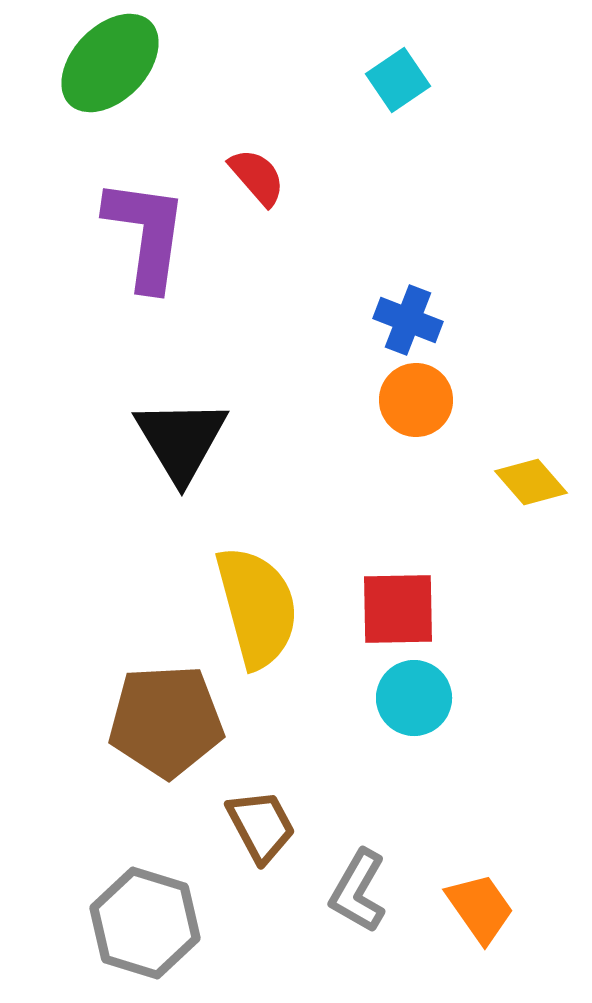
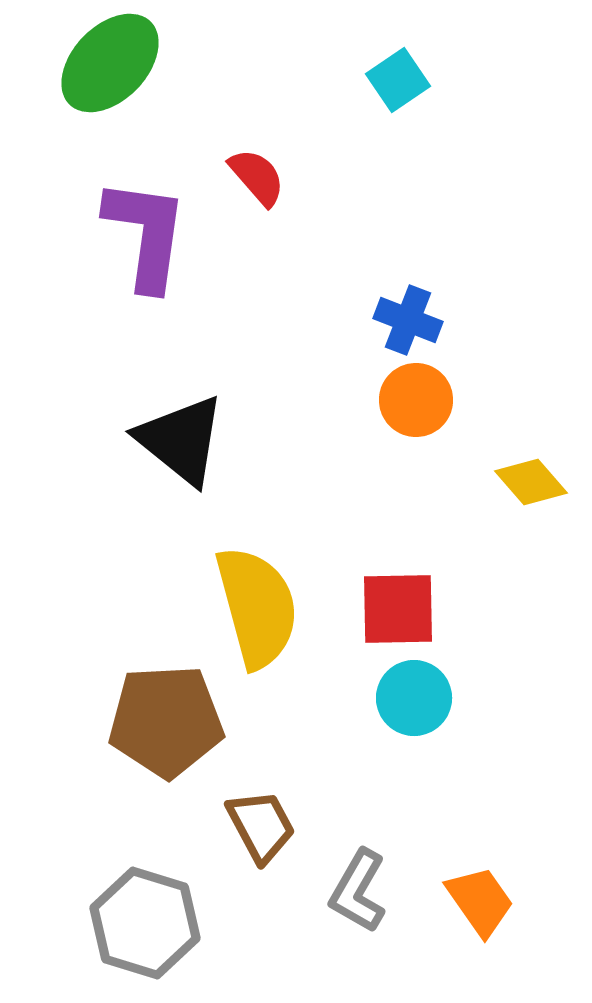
black triangle: rotated 20 degrees counterclockwise
orange trapezoid: moved 7 px up
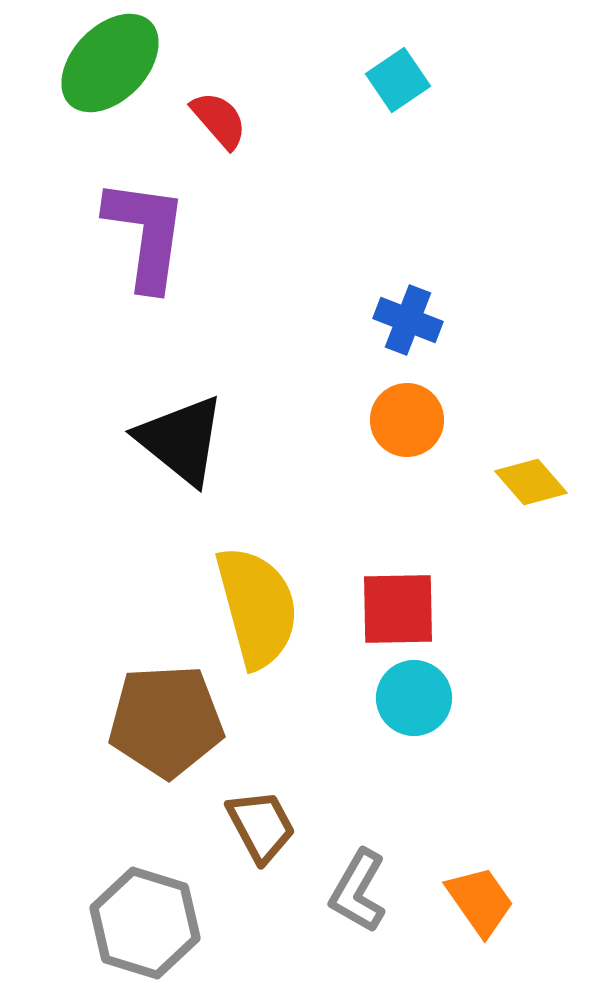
red semicircle: moved 38 px left, 57 px up
orange circle: moved 9 px left, 20 px down
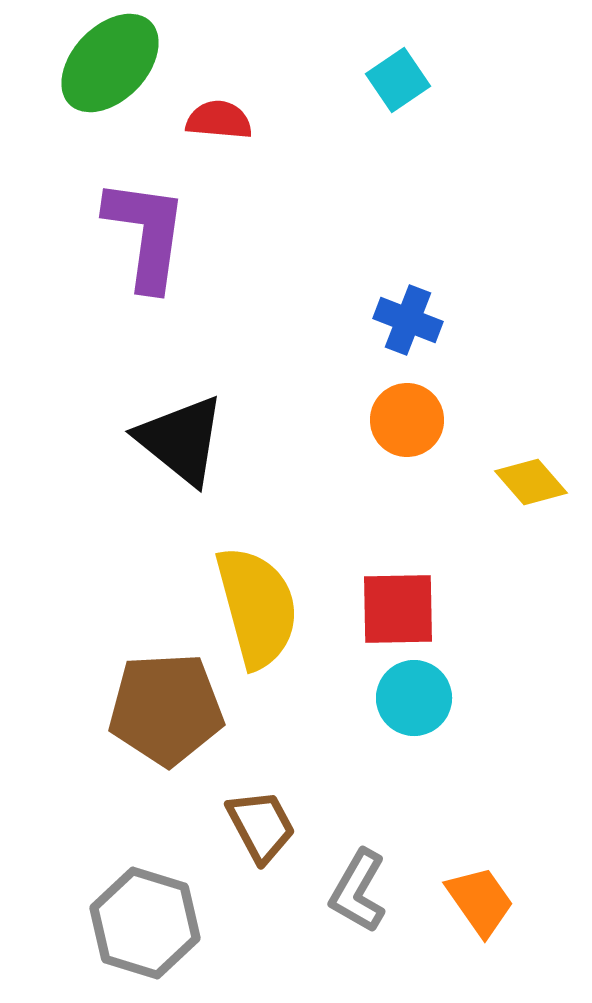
red semicircle: rotated 44 degrees counterclockwise
brown pentagon: moved 12 px up
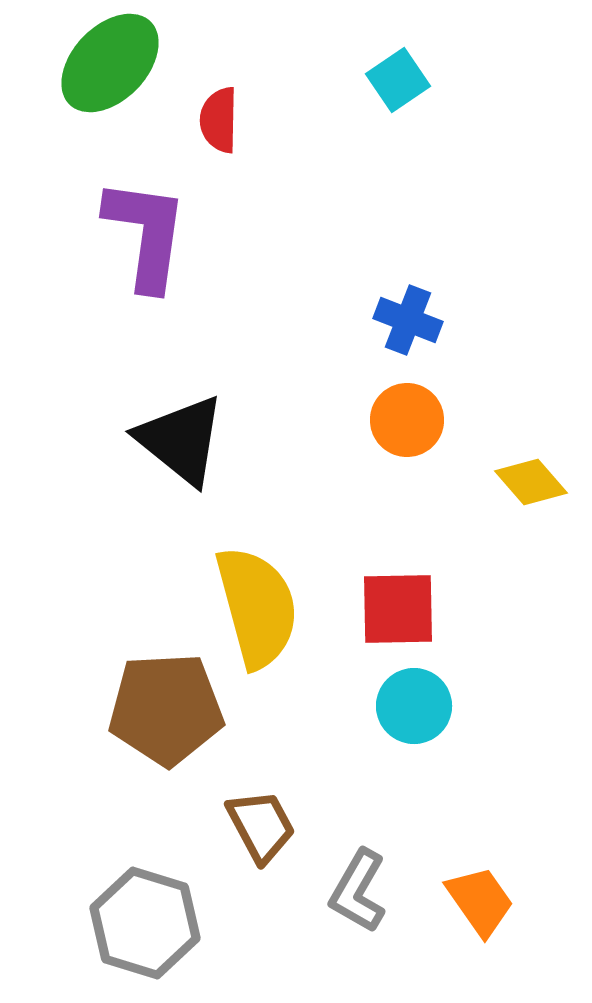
red semicircle: rotated 94 degrees counterclockwise
cyan circle: moved 8 px down
